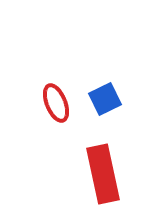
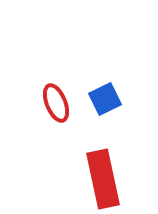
red rectangle: moved 5 px down
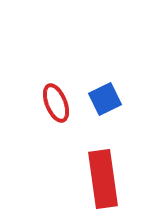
red rectangle: rotated 4 degrees clockwise
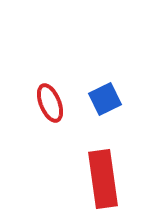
red ellipse: moved 6 px left
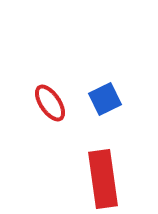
red ellipse: rotated 12 degrees counterclockwise
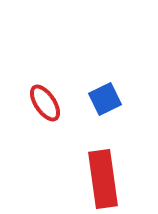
red ellipse: moved 5 px left
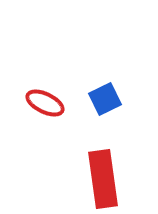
red ellipse: rotated 30 degrees counterclockwise
